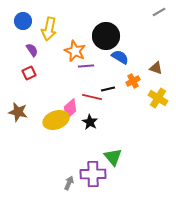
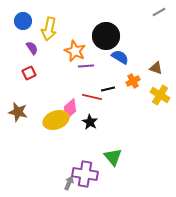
purple semicircle: moved 2 px up
yellow cross: moved 2 px right, 3 px up
purple cross: moved 8 px left; rotated 10 degrees clockwise
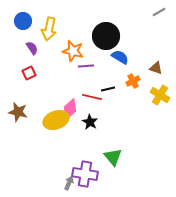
orange star: moved 2 px left; rotated 10 degrees counterclockwise
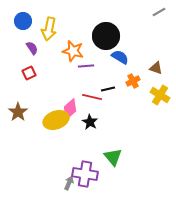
brown star: rotated 24 degrees clockwise
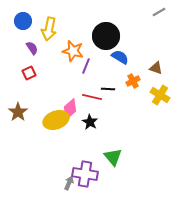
purple line: rotated 63 degrees counterclockwise
black line: rotated 16 degrees clockwise
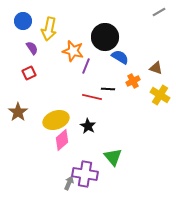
black circle: moved 1 px left, 1 px down
pink diamond: moved 8 px left, 31 px down
black star: moved 2 px left, 4 px down
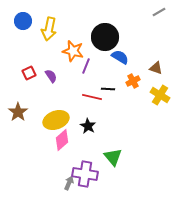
purple semicircle: moved 19 px right, 28 px down
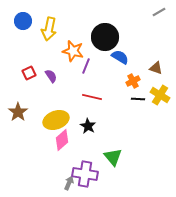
black line: moved 30 px right, 10 px down
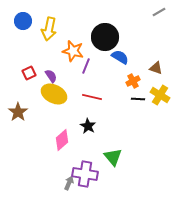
yellow ellipse: moved 2 px left, 26 px up; rotated 45 degrees clockwise
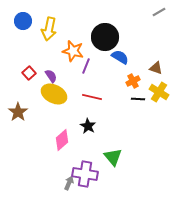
red square: rotated 16 degrees counterclockwise
yellow cross: moved 1 px left, 3 px up
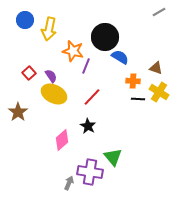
blue circle: moved 2 px right, 1 px up
orange cross: rotated 32 degrees clockwise
red line: rotated 60 degrees counterclockwise
purple cross: moved 5 px right, 2 px up
